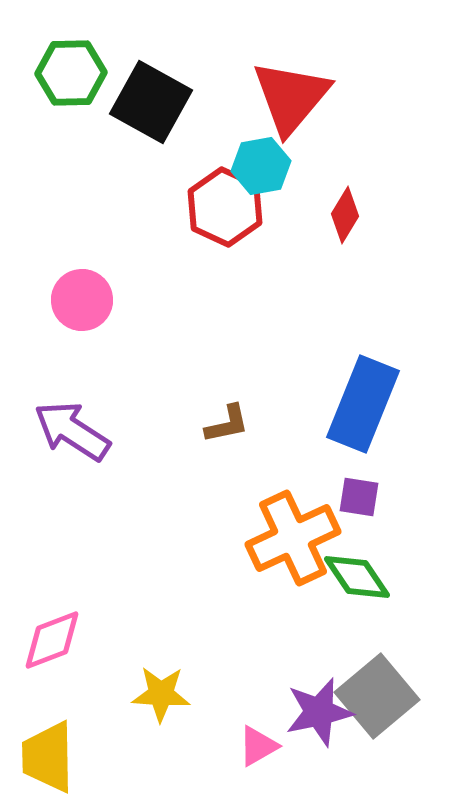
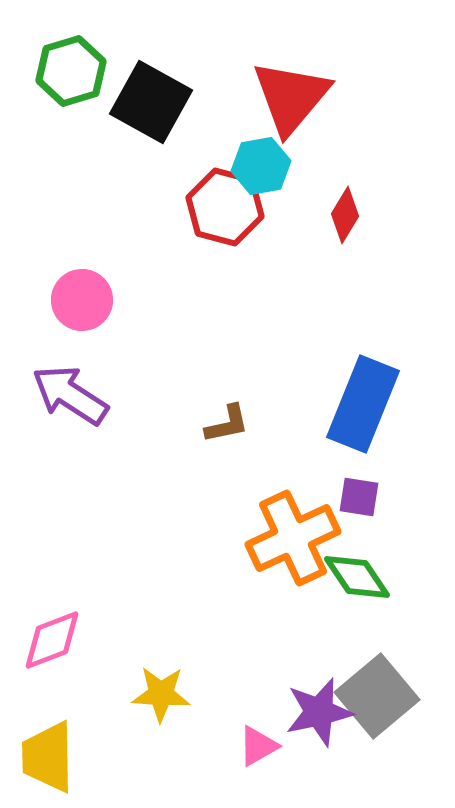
green hexagon: moved 2 px up; rotated 16 degrees counterclockwise
red hexagon: rotated 10 degrees counterclockwise
purple arrow: moved 2 px left, 36 px up
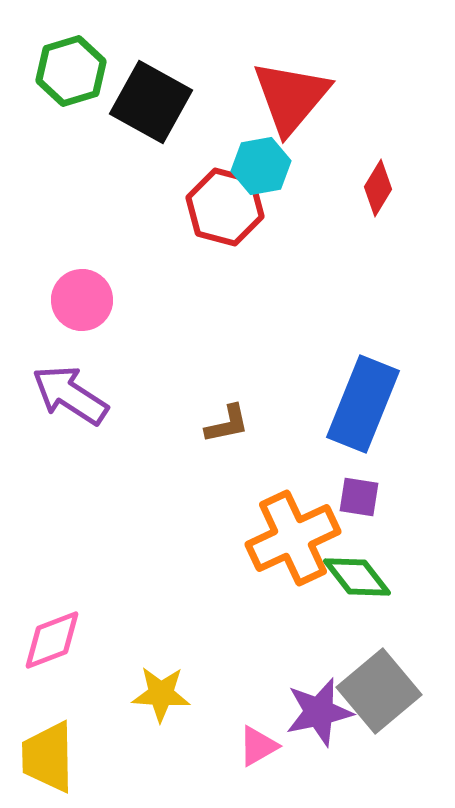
red diamond: moved 33 px right, 27 px up
green diamond: rotated 4 degrees counterclockwise
gray square: moved 2 px right, 5 px up
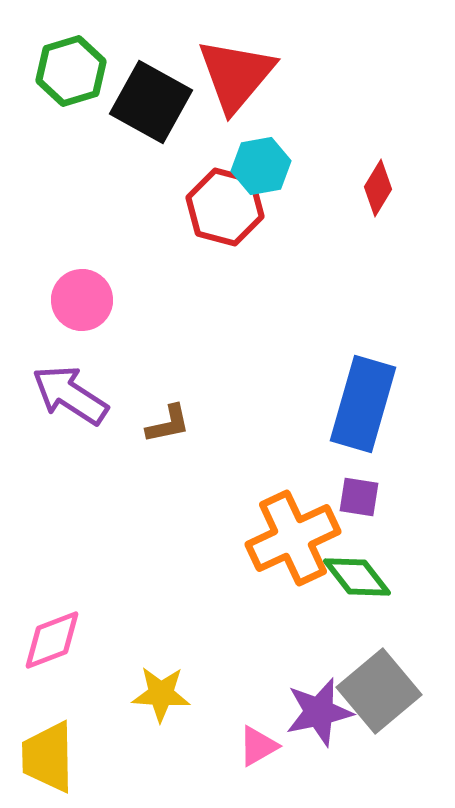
red triangle: moved 55 px left, 22 px up
blue rectangle: rotated 6 degrees counterclockwise
brown L-shape: moved 59 px left
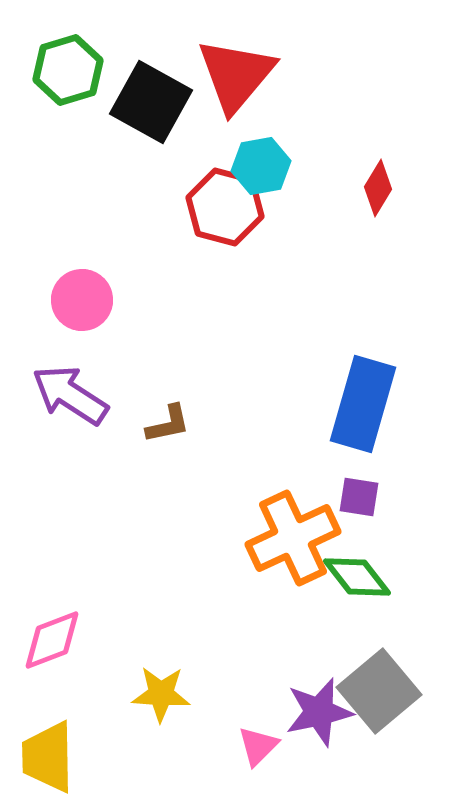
green hexagon: moved 3 px left, 1 px up
pink triangle: rotated 15 degrees counterclockwise
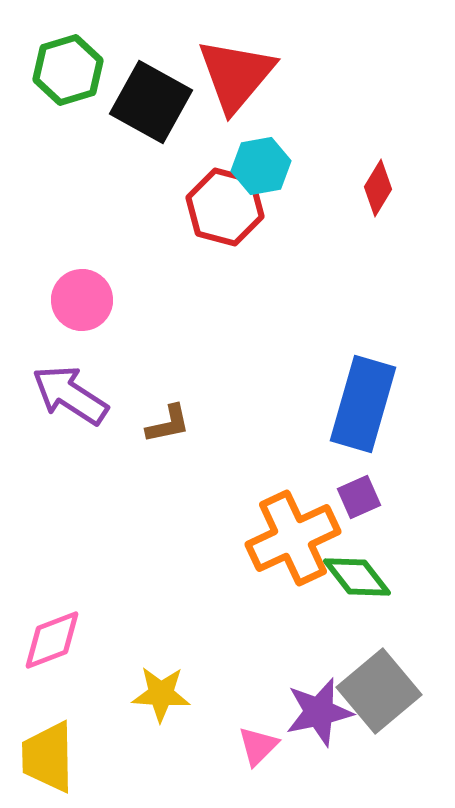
purple square: rotated 33 degrees counterclockwise
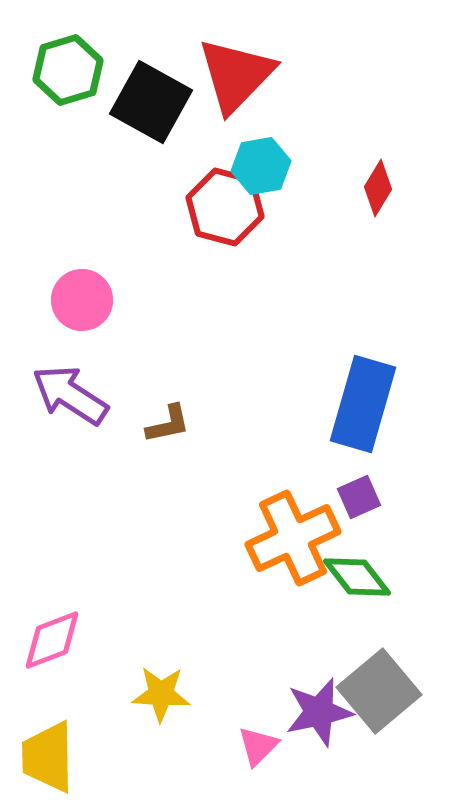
red triangle: rotated 4 degrees clockwise
